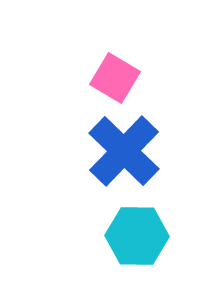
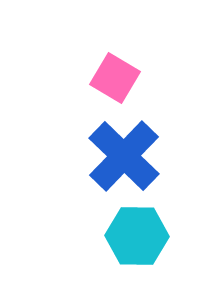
blue cross: moved 5 px down
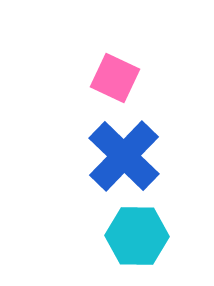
pink square: rotated 6 degrees counterclockwise
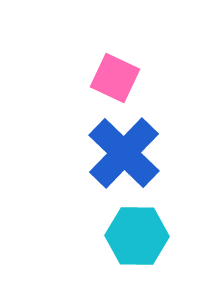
blue cross: moved 3 px up
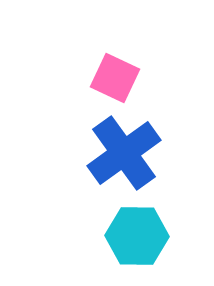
blue cross: rotated 10 degrees clockwise
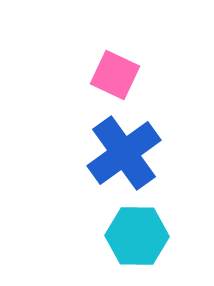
pink square: moved 3 px up
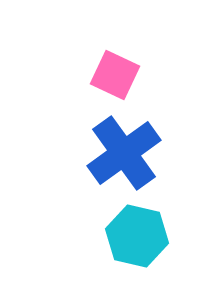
cyan hexagon: rotated 12 degrees clockwise
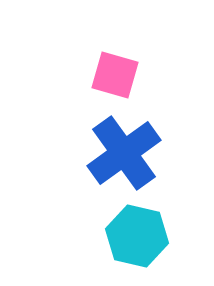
pink square: rotated 9 degrees counterclockwise
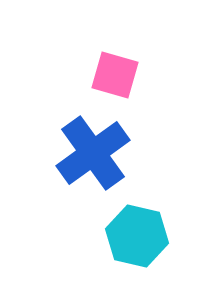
blue cross: moved 31 px left
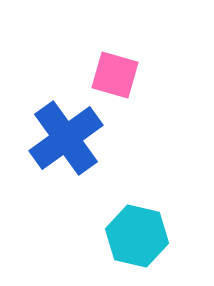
blue cross: moved 27 px left, 15 px up
